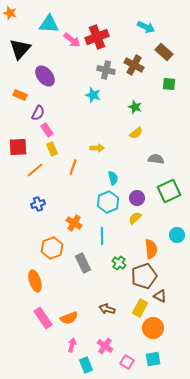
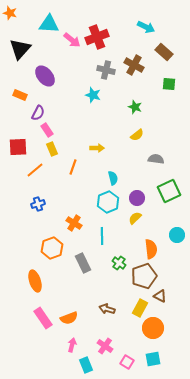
yellow semicircle at (136, 133): moved 1 px right, 2 px down
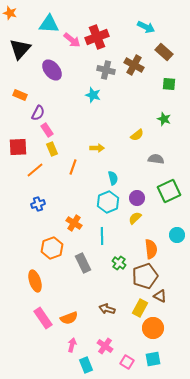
purple ellipse at (45, 76): moved 7 px right, 6 px up
green star at (135, 107): moved 29 px right, 12 px down
brown pentagon at (144, 276): moved 1 px right
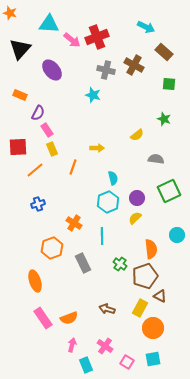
green cross at (119, 263): moved 1 px right, 1 px down
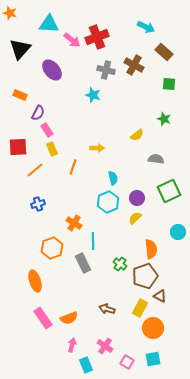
cyan circle at (177, 235): moved 1 px right, 3 px up
cyan line at (102, 236): moved 9 px left, 5 px down
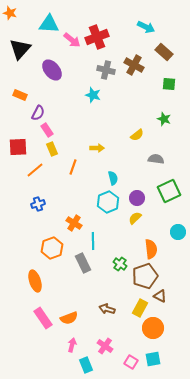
pink square at (127, 362): moved 4 px right
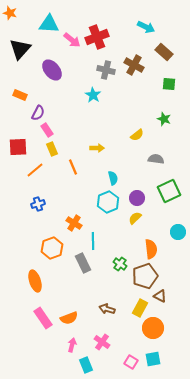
cyan star at (93, 95): rotated 14 degrees clockwise
orange line at (73, 167): rotated 42 degrees counterclockwise
pink cross at (105, 346): moved 3 px left, 4 px up
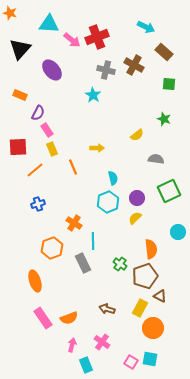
cyan square at (153, 359): moved 3 px left; rotated 21 degrees clockwise
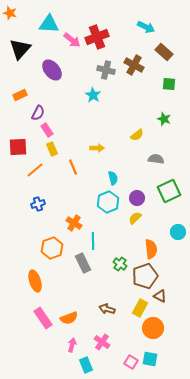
orange rectangle at (20, 95): rotated 48 degrees counterclockwise
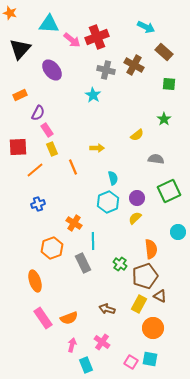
green star at (164, 119): rotated 16 degrees clockwise
yellow rectangle at (140, 308): moved 1 px left, 4 px up
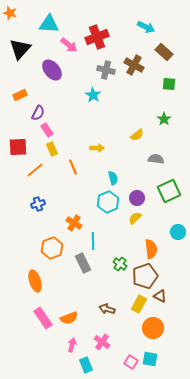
pink arrow at (72, 40): moved 3 px left, 5 px down
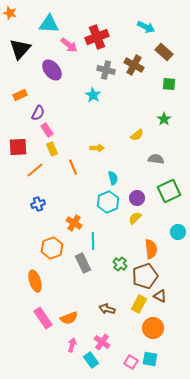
cyan rectangle at (86, 365): moved 5 px right, 5 px up; rotated 14 degrees counterclockwise
